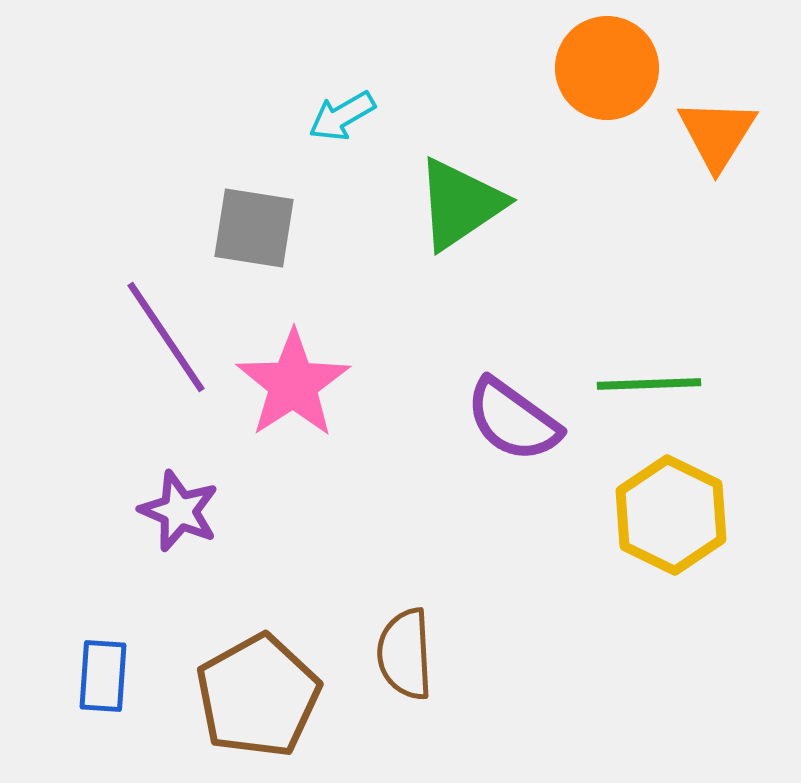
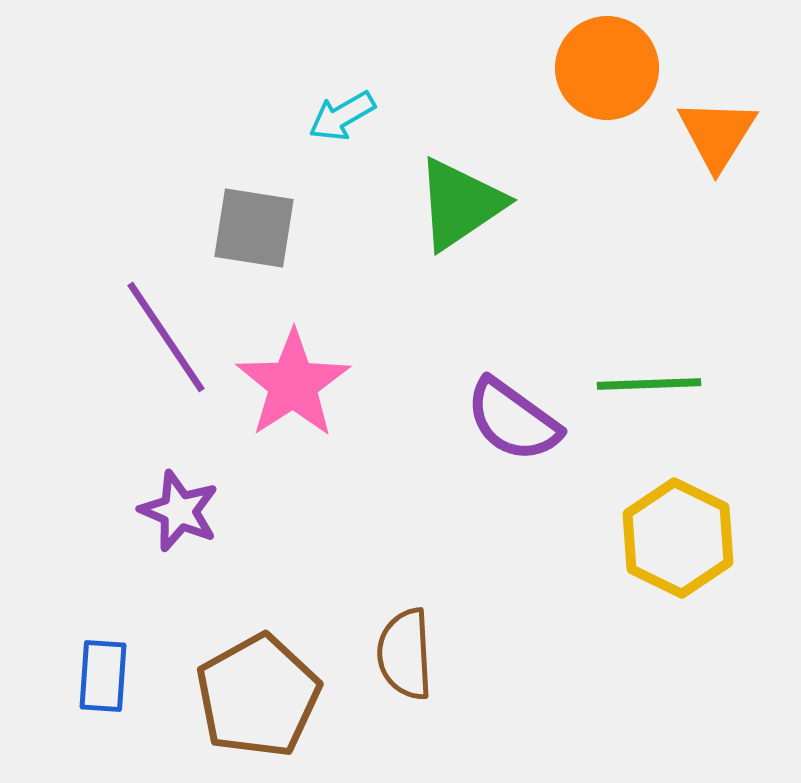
yellow hexagon: moved 7 px right, 23 px down
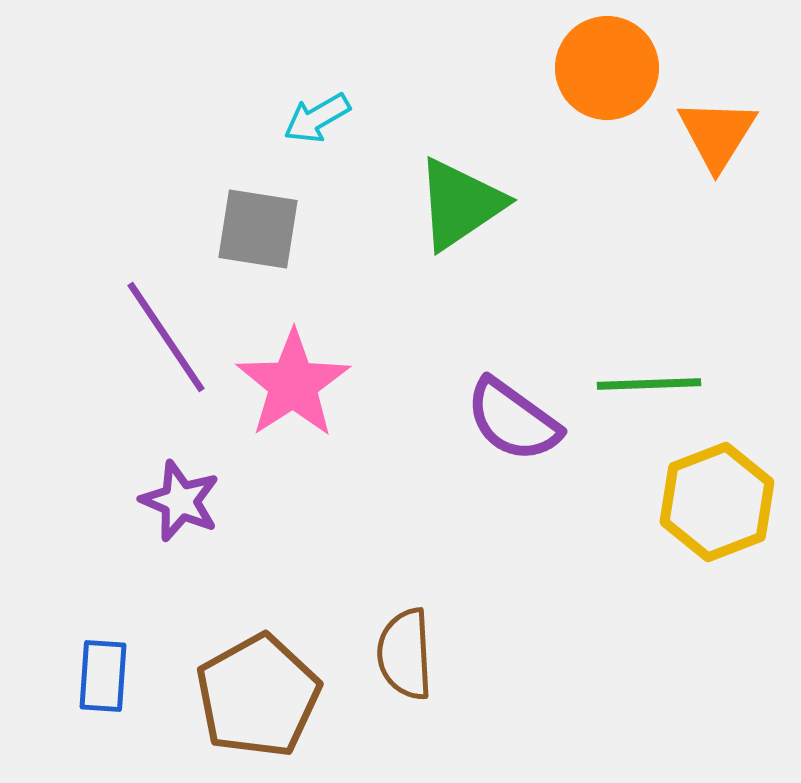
cyan arrow: moved 25 px left, 2 px down
gray square: moved 4 px right, 1 px down
purple star: moved 1 px right, 10 px up
yellow hexagon: moved 39 px right, 36 px up; rotated 13 degrees clockwise
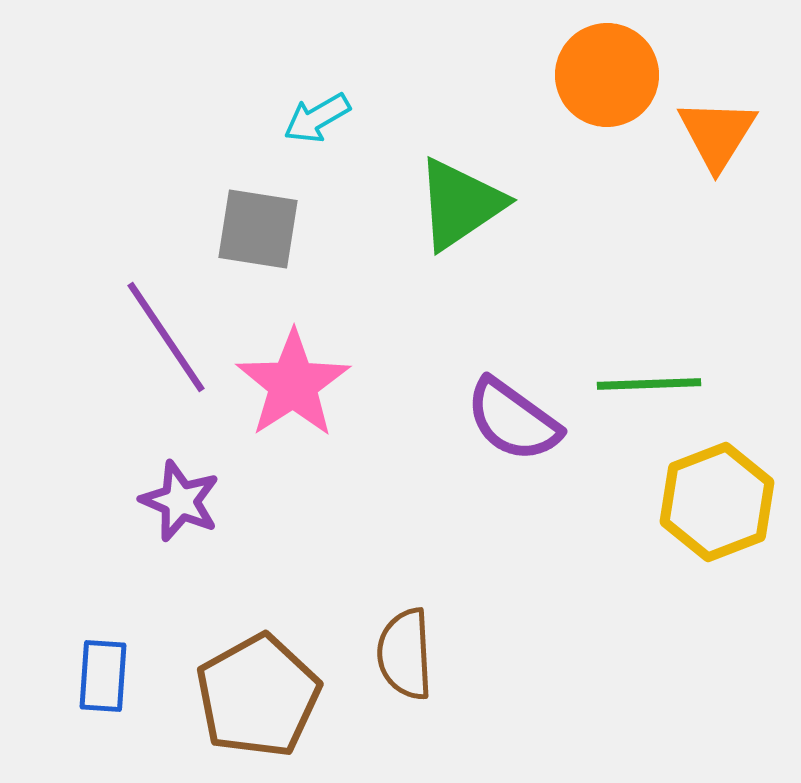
orange circle: moved 7 px down
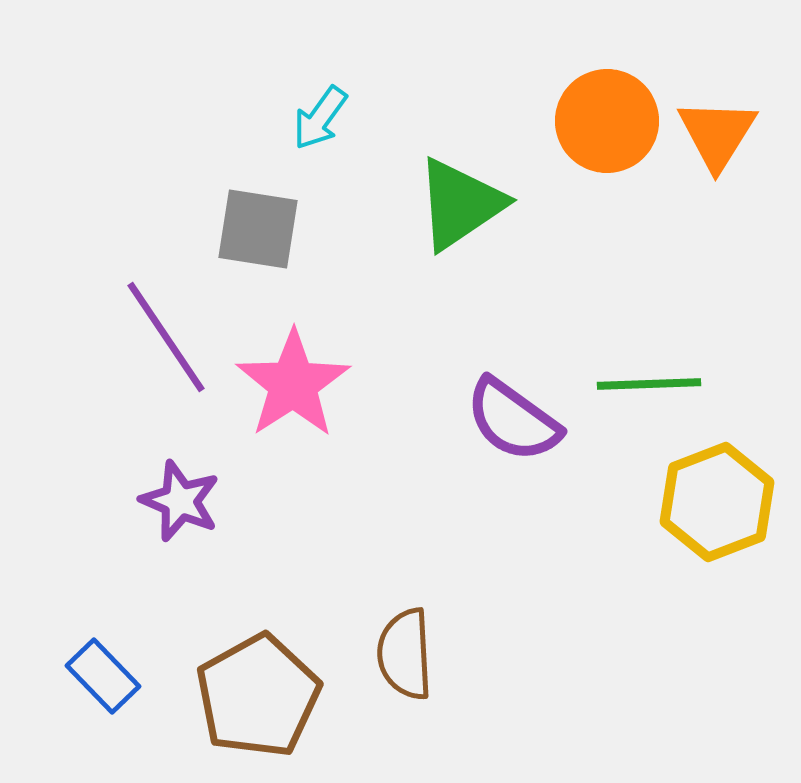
orange circle: moved 46 px down
cyan arrow: moved 3 px right; rotated 24 degrees counterclockwise
blue rectangle: rotated 48 degrees counterclockwise
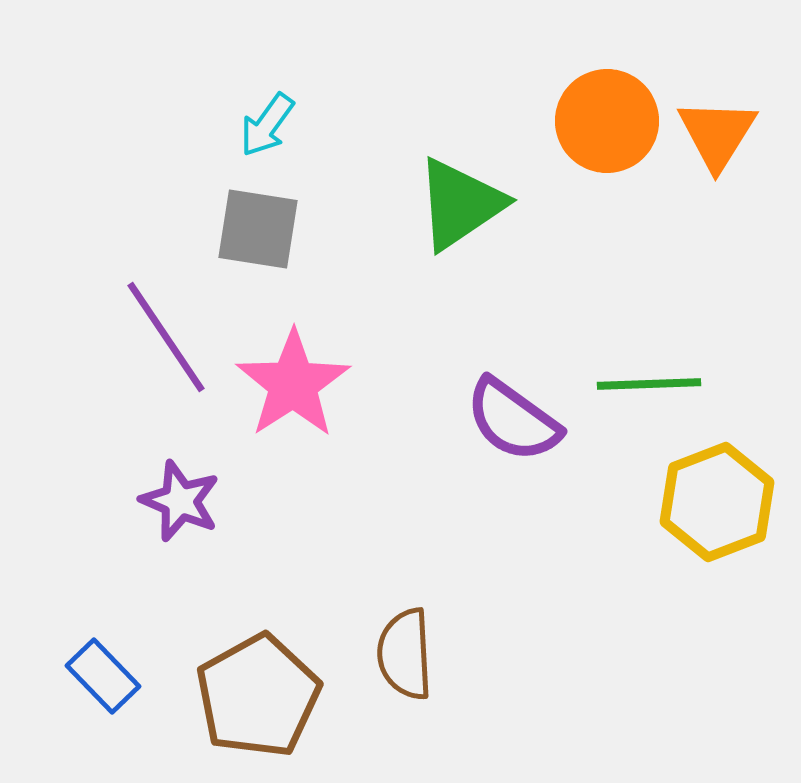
cyan arrow: moved 53 px left, 7 px down
